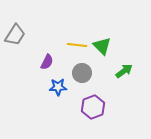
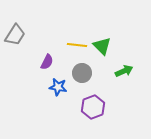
green arrow: rotated 12 degrees clockwise
blue star: rotated 12 degrees clockwise
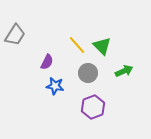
yellow line: rotated 42 degrees clockwise
gray circle: moved 6 px right
blue star: moved 3 px left, 1 px up
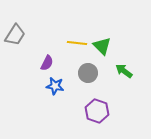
yellow line: moved 2 px up; rotated 42 degrees counterclockwise
purple semicircle: moved 1 px down
green arrow: rotated 120 degrees counterclockwise
purple hexagon: moved 4 px right, 4 px down; rotated 20 degrees counterclockwise
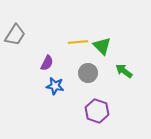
yellow line: moved 1 px right, 1 px up; rotated 12 degrees counterclockwise
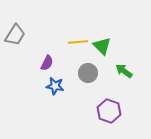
purple hexagon: moved 12 px right
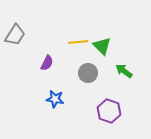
blue star: moved 13 px down
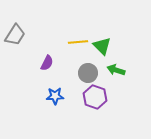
green arrow: moved 8 px left, 1 px up; rotated 18 degrees counterclockwise
blue star: moved 3 px up; rotated 12 degrees counterclockwise
purple hexagon: moved 14 px left, 14 px up
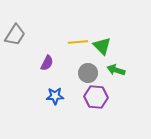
purple hexagon: moved 1 px right; rotated 15 degrees counterclockwise
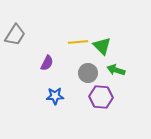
purple hexagon: moved 5 px right
